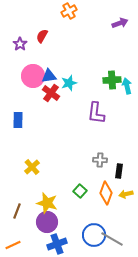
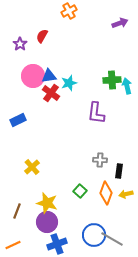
blue rectangle: rotated 63 degrees clockwise
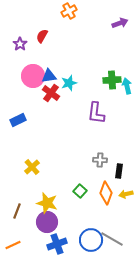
blue circle: moved 3 px left, 5 px down
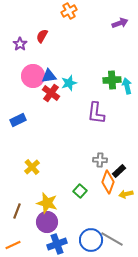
black rectangle: rotated 40 degrees clockwise
orange diamond: moved 2 px right, 11 px up
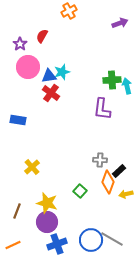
pink circle: moved 5 px left, 9 px up
cyan star: moved 7 px left, 11 px up
purple L-shape: moved 6 px right, 4 px up
blue rectangle: rotated 35 degrees clockwise
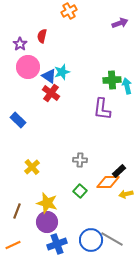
red semicircle: rotated 16 degrees counterclockwise
blue triangle: rotated 42 degrees clockwise
blue rectangle: rotated 35 degrees clockwise
gray cross: moved 20 px left
orange diamond: rotated 70 degrees clockwise
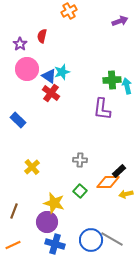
purple arrow: moved 2 px up
pink circle: moved 1 px left, 2 px down
yellow star: moved 7 px right
brown line: moved 3 px left
blue cross: moved 2 px left; rotated 36 degrees clockwise
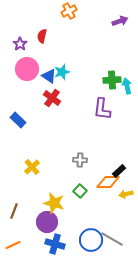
red cross: moved 1 px right, 5 px down
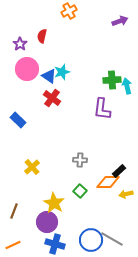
yellow star: rotated 15 degrees clockwise
